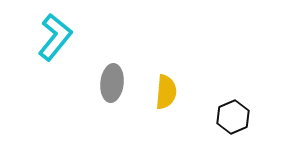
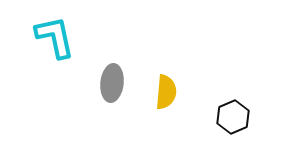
cyan L-shape: rotated 51 degrees counterclockwise
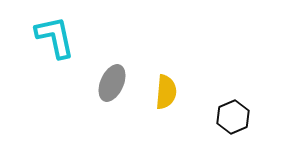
gray ellipse: rotated 18 degrees clockwise
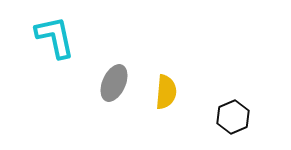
gray ellipse: moved 2 px right
